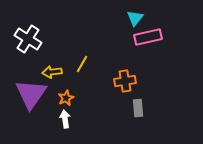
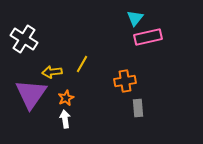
white cross: moved 4 px left
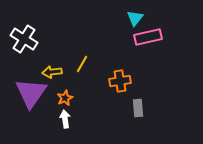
orange cross: moved 5 px left
purple triangle: moved 1 px up
orange star: moved 1 px left
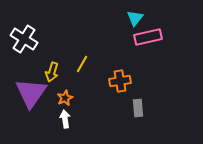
yellow arrow: rotated 66 degrees counterclockwise
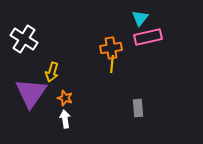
cyan triangle: moved 5 px right
yellow line: moved 30 px right; rotated 24 degrees counterclockwise
orange cross: moved 9 px left, 33 px up
orange star: rotated 28 degrees counterclockwise
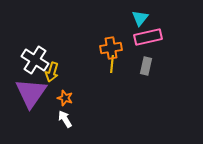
white cross: moved 11 px right, 21 px down
gray rectangle: moved 8 px right, 42 px up; rotated 18 degrees clockwise
white arrow: rotated 24 degrees counterclockwise
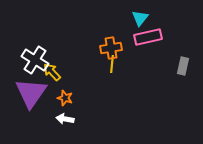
gray rectangle: moved 37 px right
yellow arrow: rotated 120 degrees clockwise
white arrow: rotated 48 degrees counterclockwise
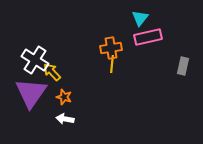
orange star: moved 1 px left, 1 px up
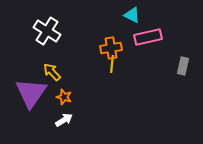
cyan triangle: moved 8 px left, 3 px up; rotated 42 degrees counterclockwise
white cross: moved 12 px right, 29 px up
white arrow: moved 1 px left, 1 px down; rotated 138 degrees clockwise
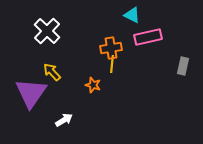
white cross: rotated 12 degrees clockwise
orange star: moved 29 px right, 12 px up
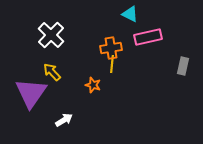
cyan triangle: moved 2 px left, 1 px up
white cross: moved 4 px right, 4 px down
